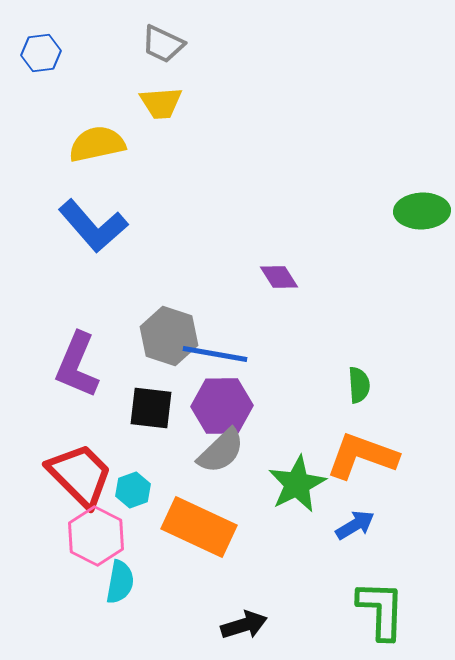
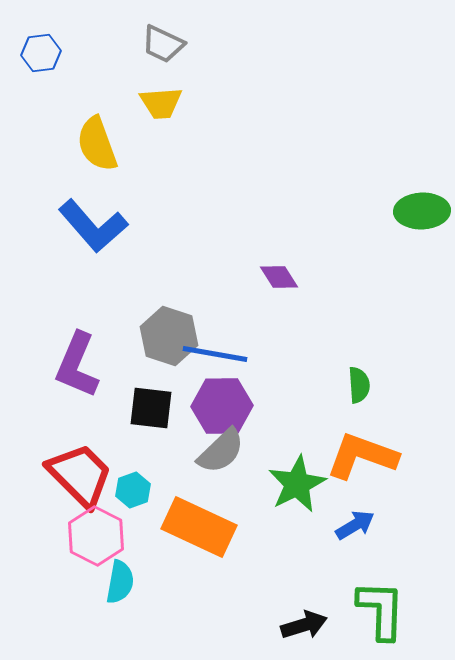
yellow semicircle: rotated 98 degrees counterclockwise
black arrow: moved 60 px right
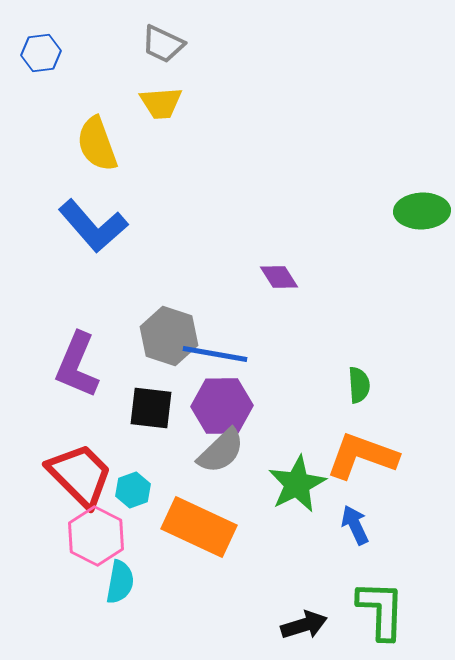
blue arrow: rotated 84 degrees counterclockwise
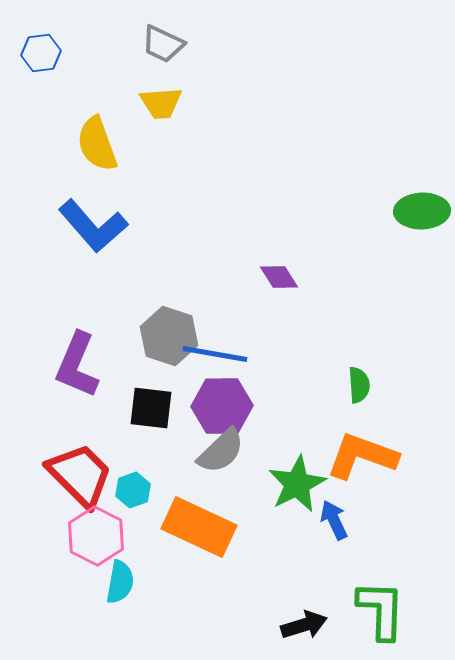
blue arrow: moved 21 px left, 5 px up
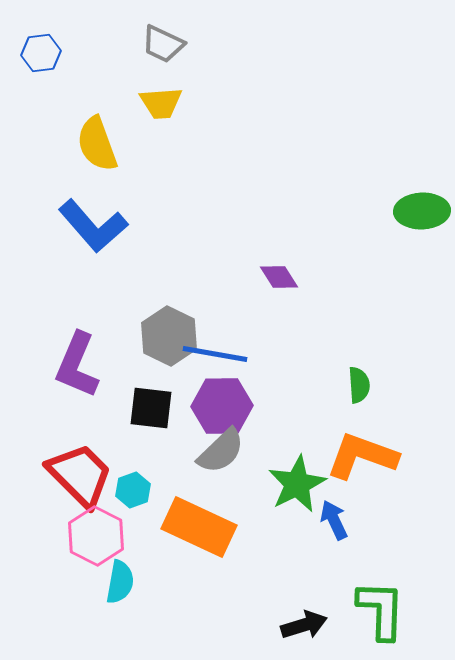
gray hexagon: rotated 8 degrees clockwise
